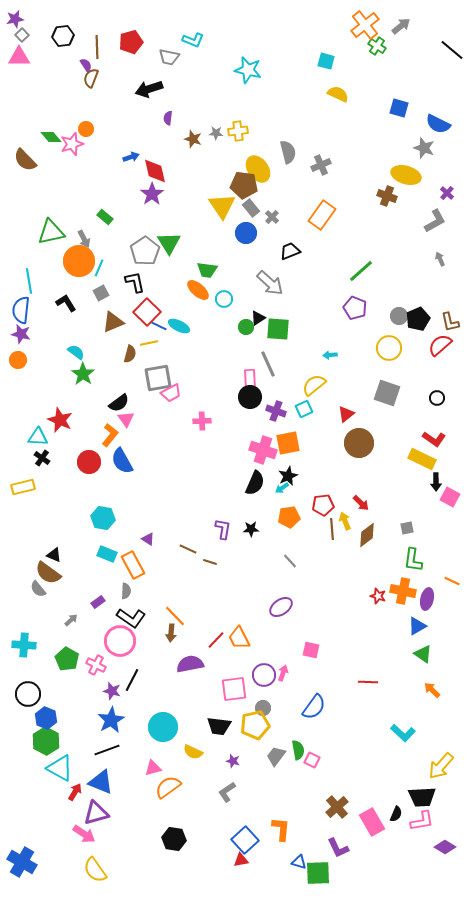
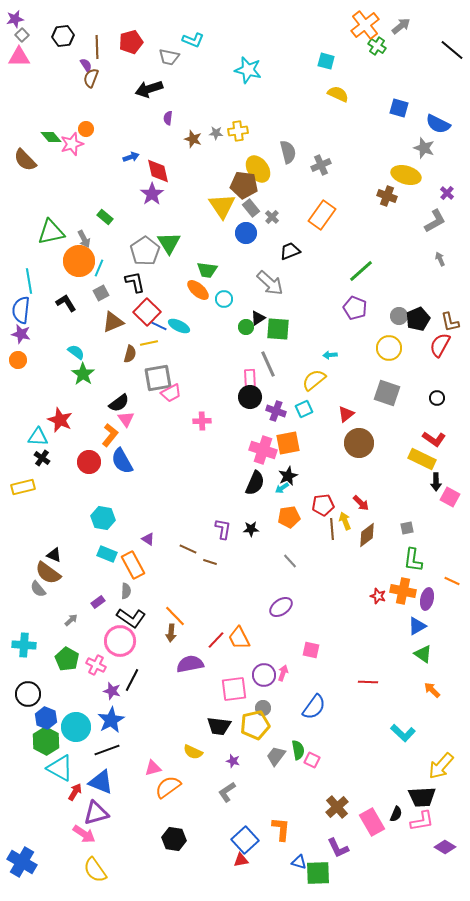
red diamond at (155, 171): moved 3 px right
red semicircle at (440, 345): rotated 20 degrees counterclockwise
yellow semicircle at (314, 385): moved 5 px up
cyan circle at (163, 727): moved 87 px left
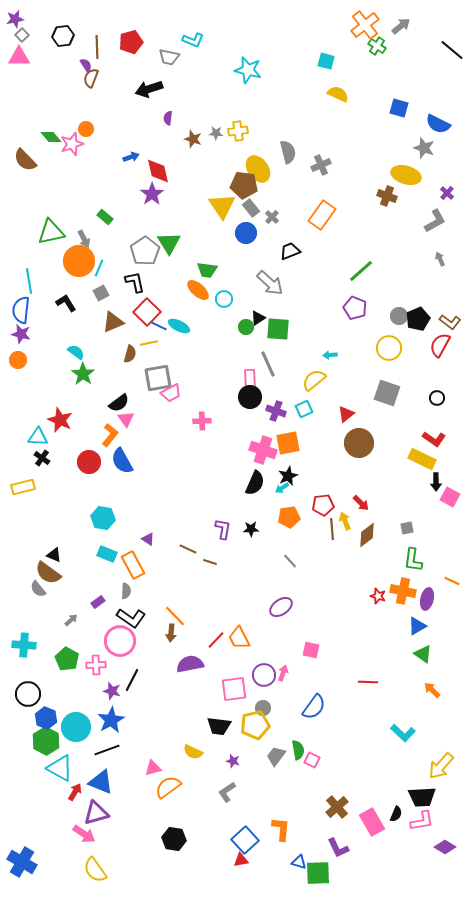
brown L-shape at (450, 322): rotated 40 degrees counterclockwise
pink cross at (96, 665): rotated 30 degrees counterclockwise
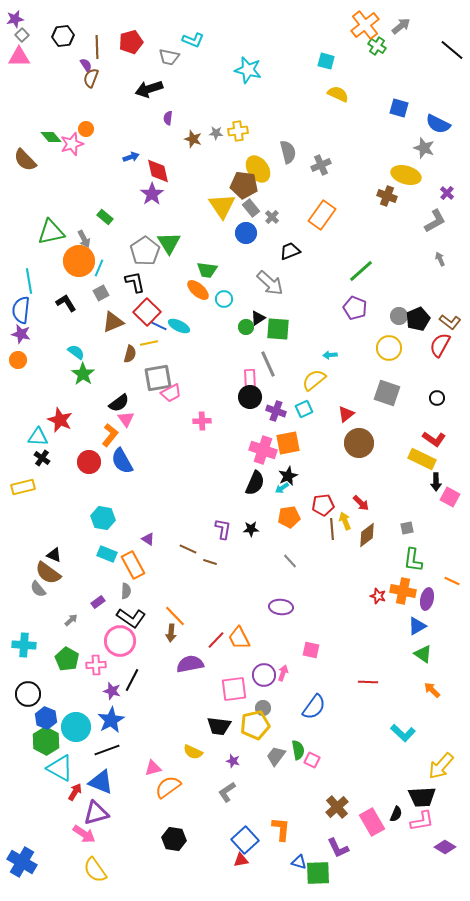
purple ellipse at (281, 607): rotated 40 degrees clockwise
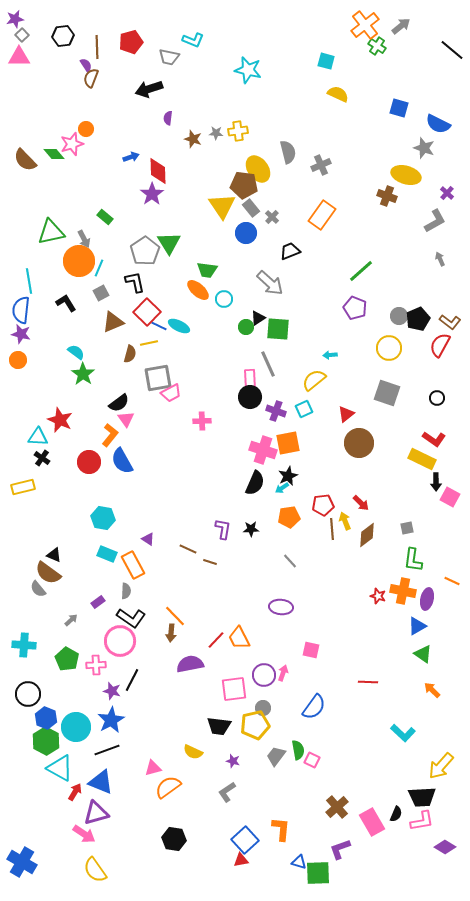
green diamond at (51, 137): moved 3 px right, 17 px down
red diamond at (158, 171): rotated 12 degrees clockwise
purple L-shape at (338, 848): moved 2 px right, 1 px down; rotated 95 degrees clockwise
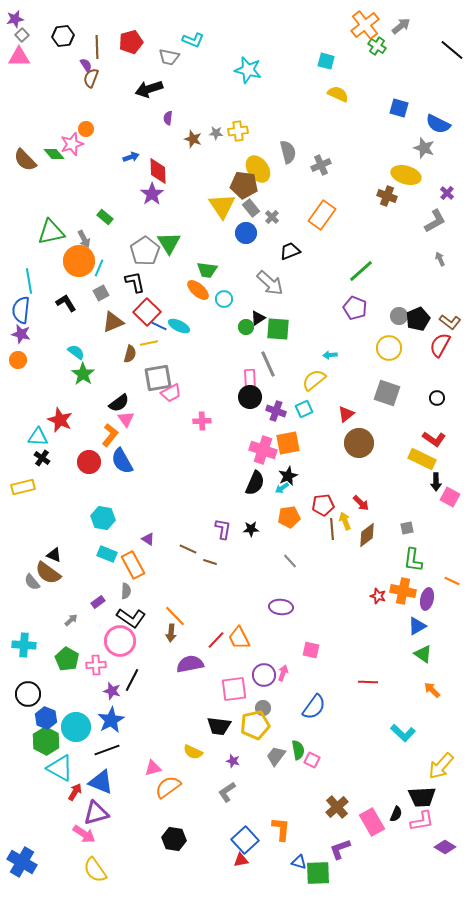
gray semicircle at (38, 589): moved 6 px left, 7 px up
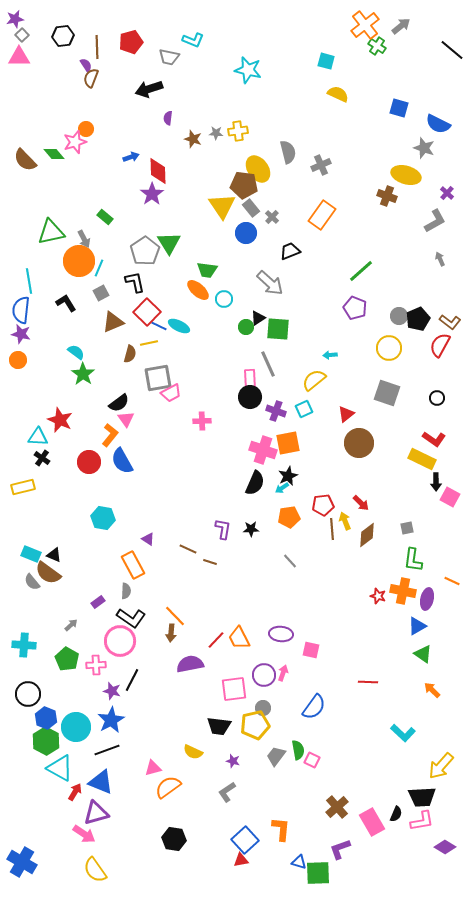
pink star at (72, 144): moved 3 px right, 2 px up
cyan rectangle at (107, 554): moved 76 px left
purple ellipse at (281, 607): moved 27 px down
gray arrow at (71, 620): moved 5 px down
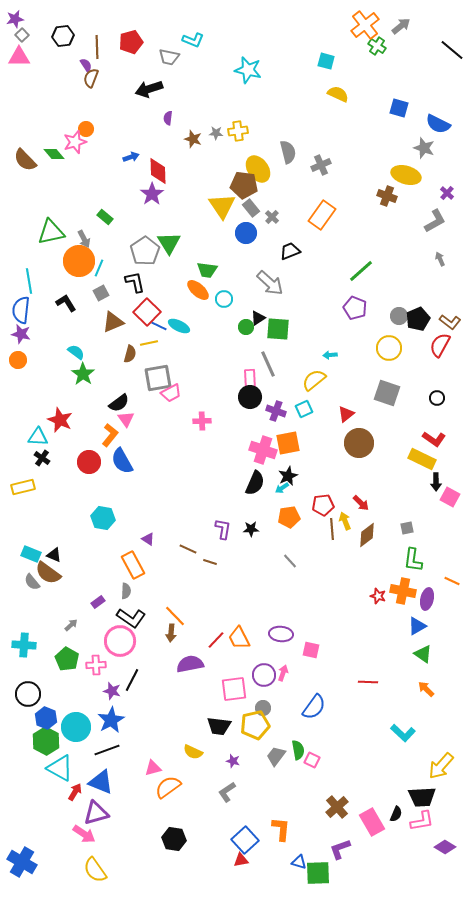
orange arrow at (432, 690): moved 6 px left, 1 px up
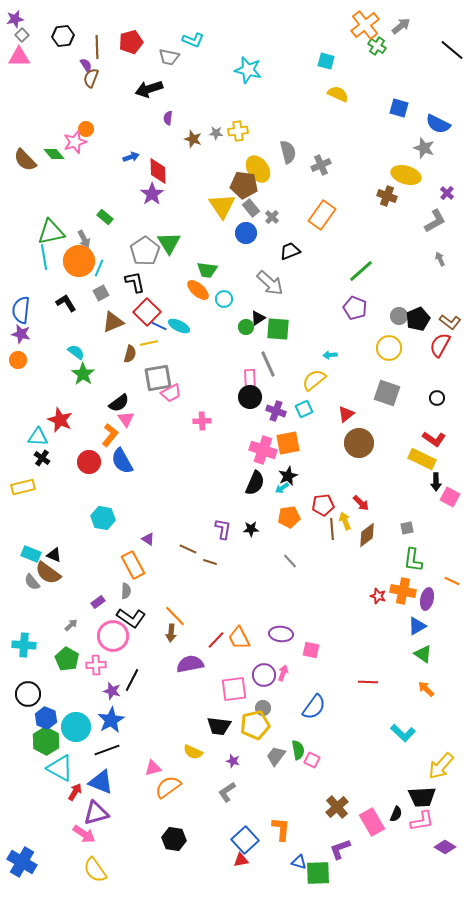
cyan line at (29, 281): moved 15 px right, 24 px up
pink circle at (120, 641): moved 7 px left, 5 px up
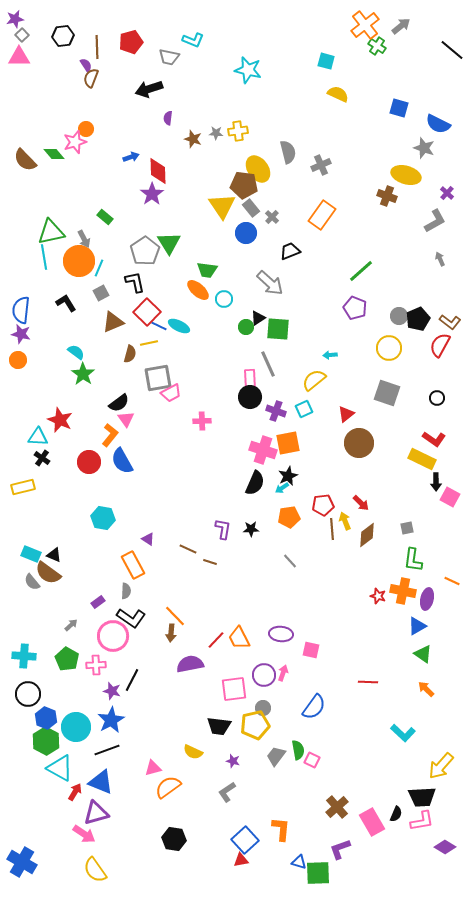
cyan cross at (24, 645): moved 11 px down
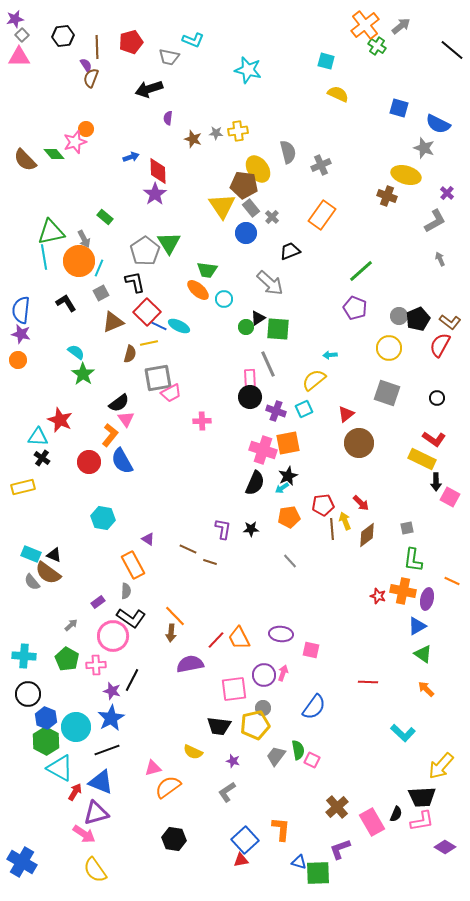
purple star at (152, 194): moved 3 px right
blue star at (111, 720): moved 2 px up
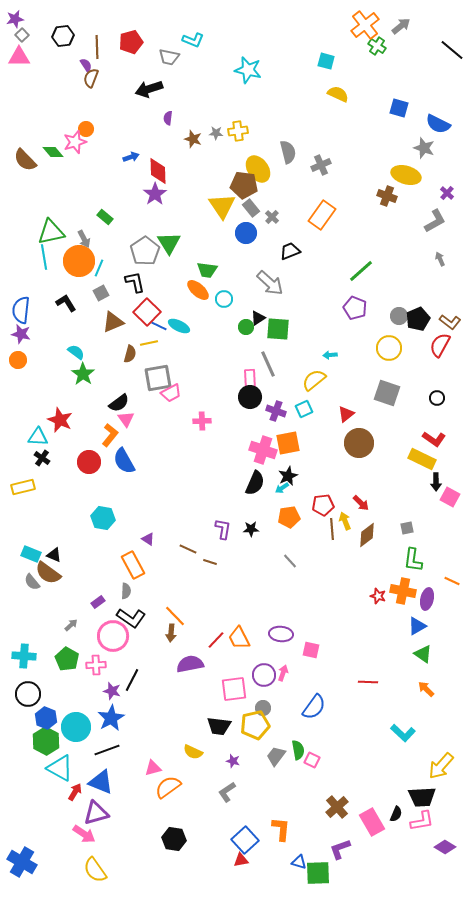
green diamond at (54, 154): moved 1 px left, 2 px up
blue semicircle at (122, 461): moved 2 px right
